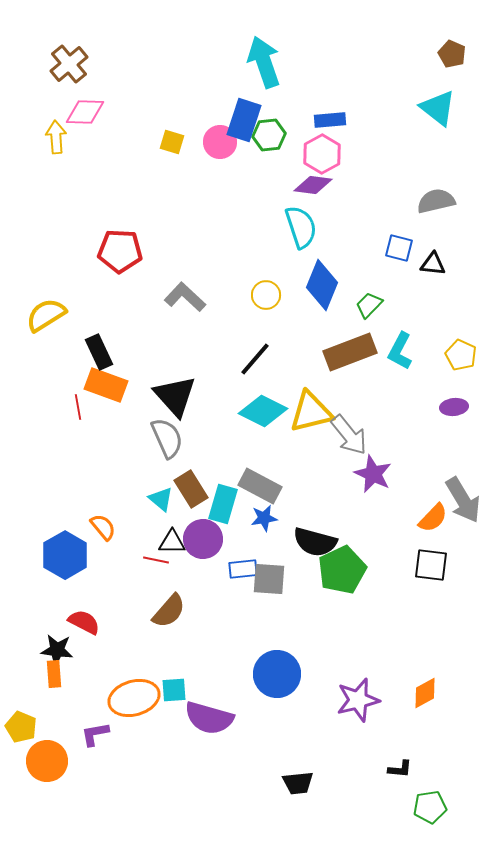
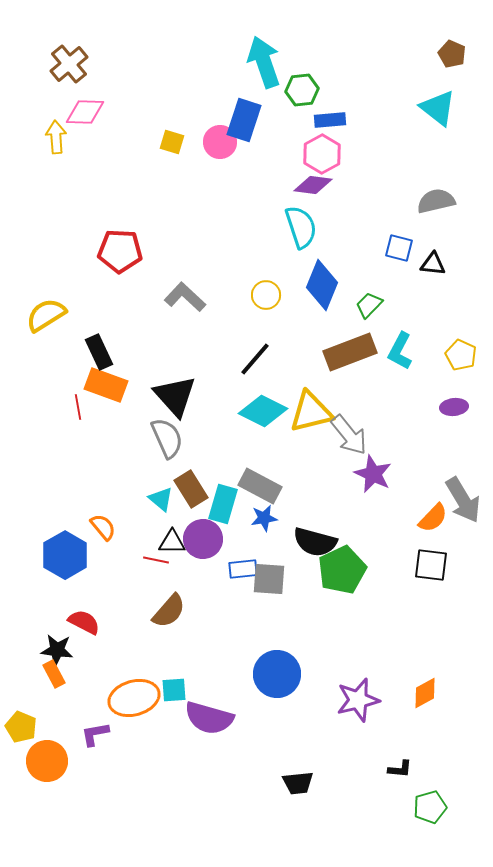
green hexagon at (269, 135): moved 33 px right, 45 px up
orange rectangle at (54, 674): rotated 24 degrees counterclockwise
green pentagon at (430, 807): rotated 8 degrees counterclockwise
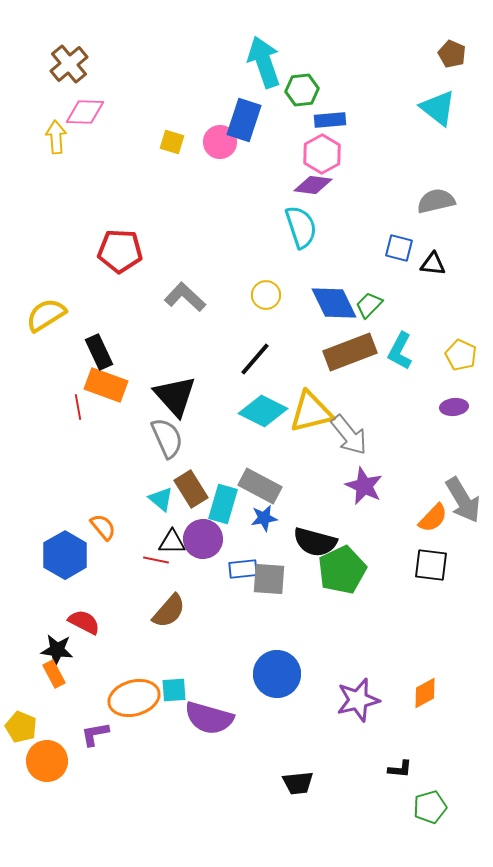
blue diamond at (322, 285): moved 12 px right, 18 px down; rotated 48 degrees counterclockwise
purple star at (373, 474): moved 9 px left, 12 px down
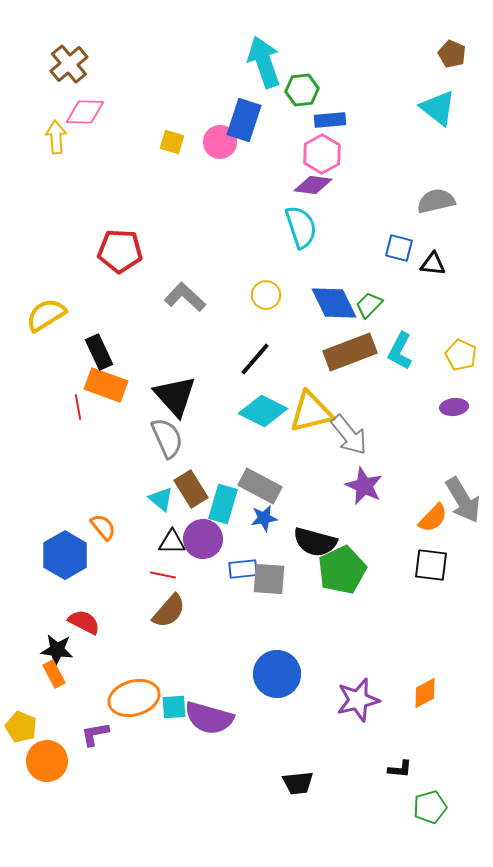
red line at (156, 560): moved 7 px right, 15 px down
cyan square at (174, 690): moved 17 px down
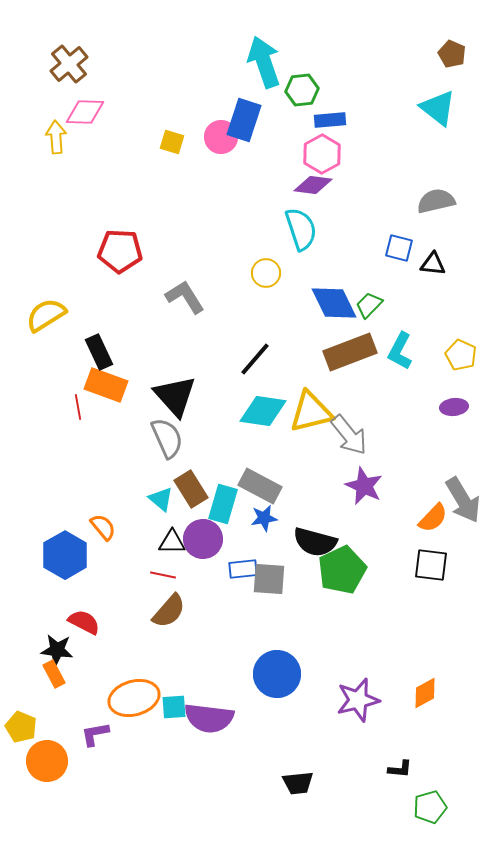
pink circle at (220, 142): moved 1 px right, 5 px up
cyan semicircle at (301, 227): moved 2 px down
yellow circle at (266, 295): moved 22 px up
gray L-shape at (185, 297): rotated 15 degrees clockwise
cyan diamond at (263, 411): rotated 18 degrees counterclockwise
purple semicircle at (209, 718): rotated 9 degrees counterclockwise
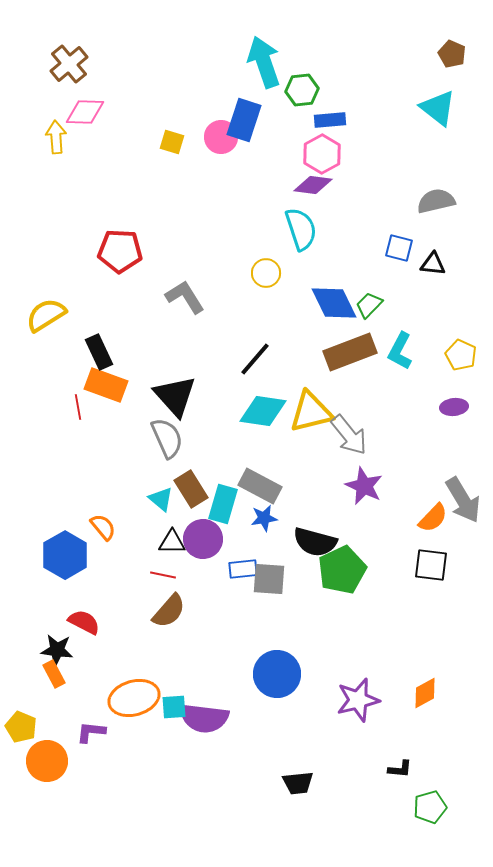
purple semicircle at (209, 718): moved 5 px left
purple L-shape at (95, 734): moved 4 px left, 2 px up; rotated 16 degrees clockwise
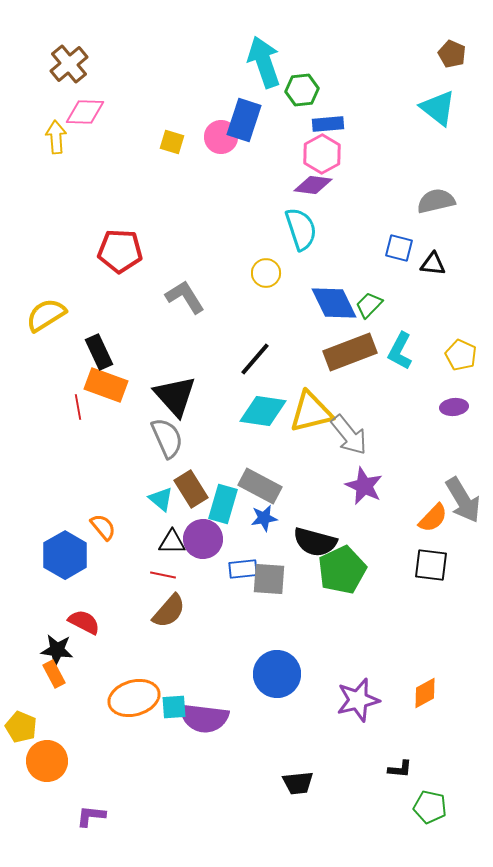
blue rectangle at (330, 120): moved 2 px left, 4 px down
purple L-shape at (91, 732): moved 84 px down
green pentagon at (430, 807): rotated 28 degrees clockwise
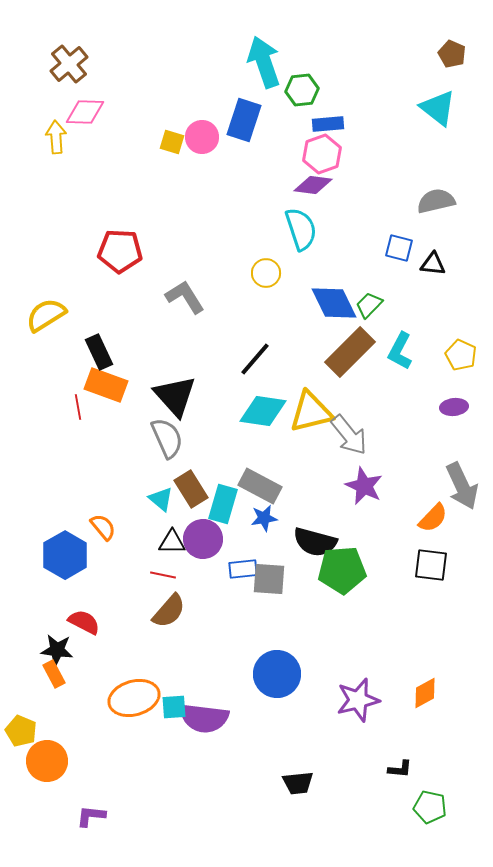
pink circle at (221, 137): moved 19 px left
pink hexagon at (322, 154): rotated 9 degrees clockwise
brown rectangle at (350, 352): rotated 24 degrees counterclockwise
gray arrow at (463, 500): moved 1 px left, 14 px up; rotated 6 degrees clockwise
green pentagon at (342, 570): rotated 21 degrees clockwise
yellow pentagon at (21, 727): moved 4 px down
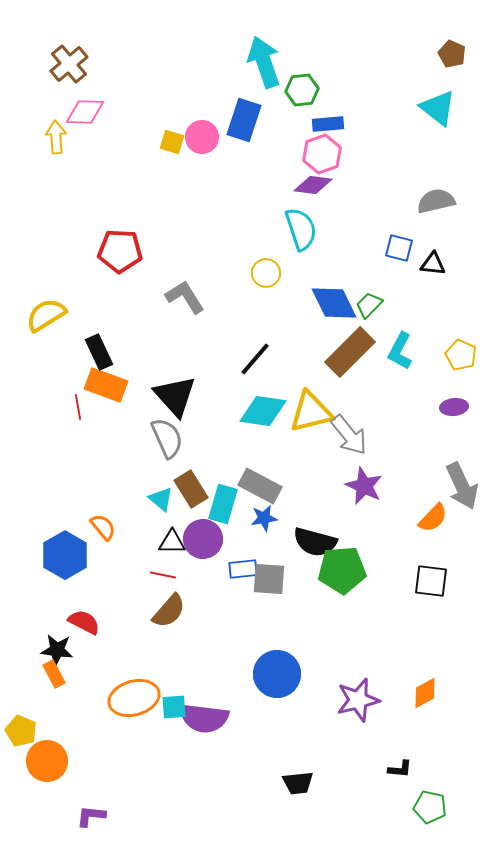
black square at (431, 565): moved 16 px down
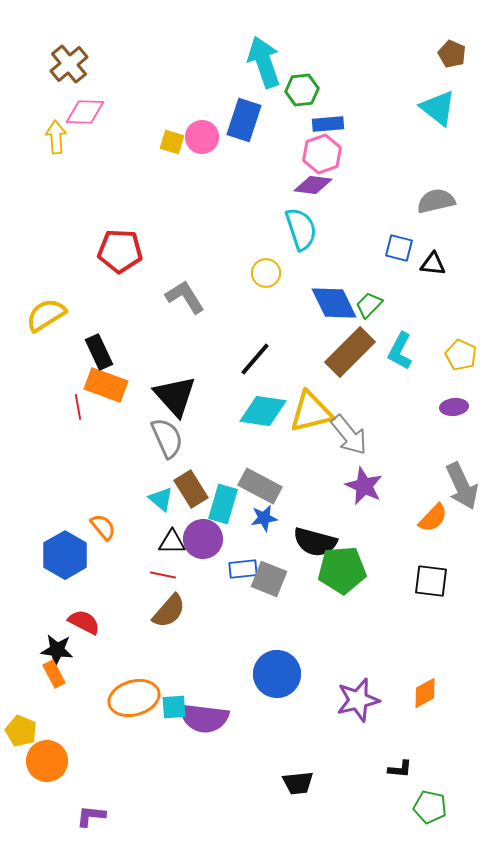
gray square at (269, 579): rotated 18 degrees clockwise
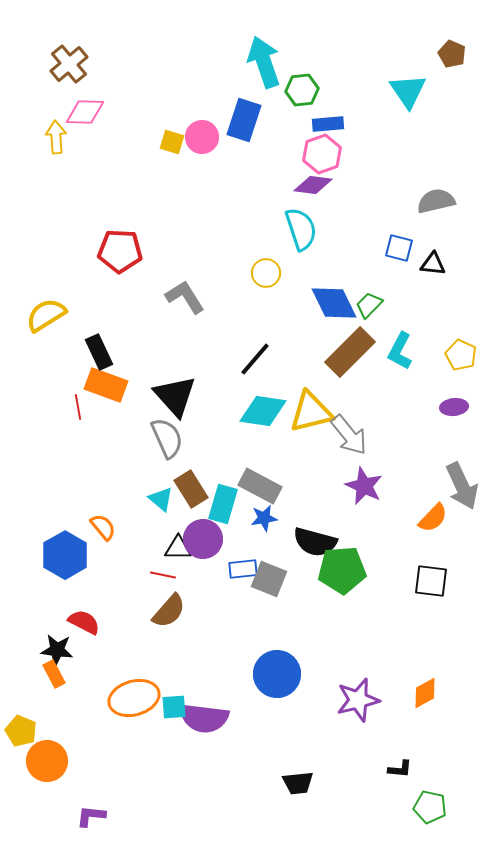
cyan triangle at (438, 108): moved 30 px left, 17 px up; rotated 18 degrees clockwise
black triangle at (172, 542): moved 6 px right, 6 px down
